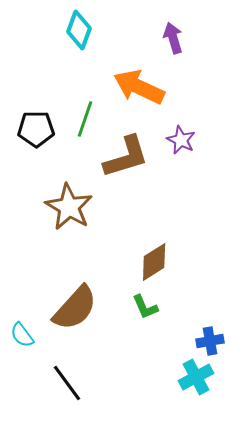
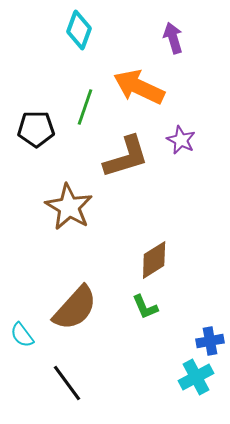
green line: moved 12 px up
brown diamond: moved 2 px up
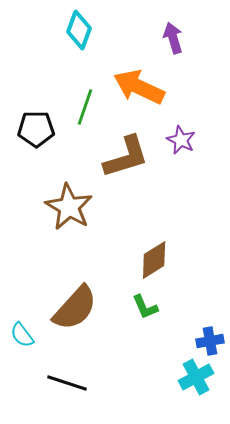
black line: rotated 36 degrees counterclockwise
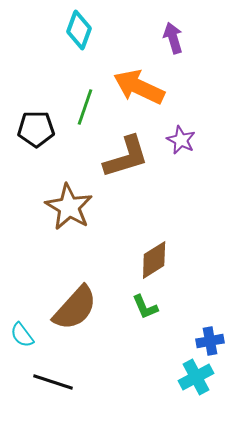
black line: moved 14 px left, 1 px up
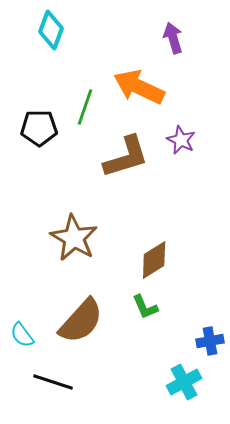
cyan diamond: moved 28 px left
black pentagon: moved 3 px right, 1 px up
brown star: moved 5 px right, 31 px down
brown semicircle: moved 6 px right, 13 px down
cyan cross: moved 12 px left, 5 px down
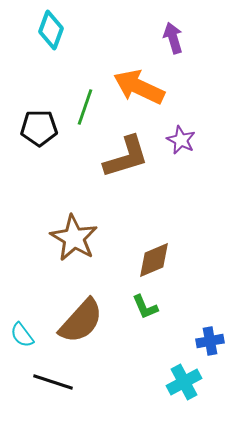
brown diamond: rotated 9 degrees clockwise
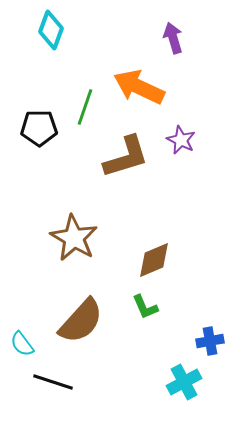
cyan semicircle: moved 9 px down
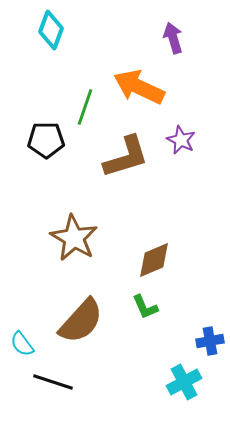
black pentagon: moved 7 px right, 12 px down
